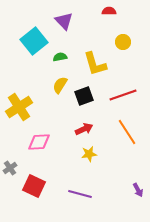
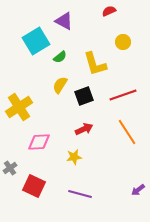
red semicircle: rotated 24 degrees counterclockwise
purple triangle: rotated 18 degrees counterclockwise
cyan square: moved 2 px right; rotated 8 degrees clockwise
green semicircle: rotated 152 degrees clockwise
yellow star: moved 15 px left, 3 px down
purple arrow: rotated 80 degrees clockwise
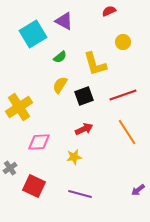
cyan square: moved 3 px left, 7 px up
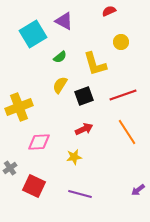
yellow circle: moved 2 px left
yellow cross: rotated 12 degrees clockwise
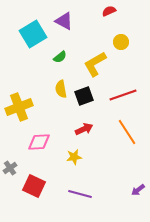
yellow L-shape: rotated 76 degrees clockwise
yellow semicircle: moved 1 px right, 4 px down; rotated 42 degrees counterclockwise
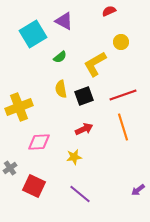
orange line: moved 4 px left, 5 px up; rotated 16 degrees clockwise
purple line: rotated 25 degrees clockwise
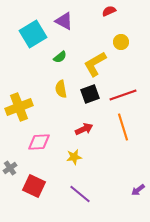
black square: moved 6 px right, 2 px up
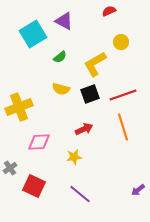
yellow semicircle: rotated 66 degrees counterclockwise
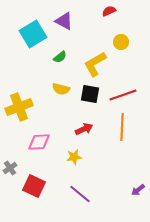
black square: rotated 30 degrees clockwise
orange line: moved 1 px left; rotated 20 degrees clockwise
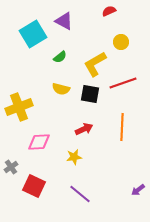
red line: moved 12 px up
gray cross: moved 1 px right, 1 px up
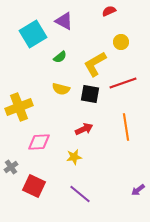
orange line: moved 4 px right; rotated 12 degrees counterclockwise
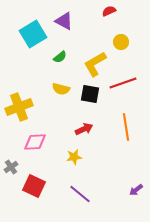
pink diamond: moved 4 px left
purple arrow: moved 2 px left
